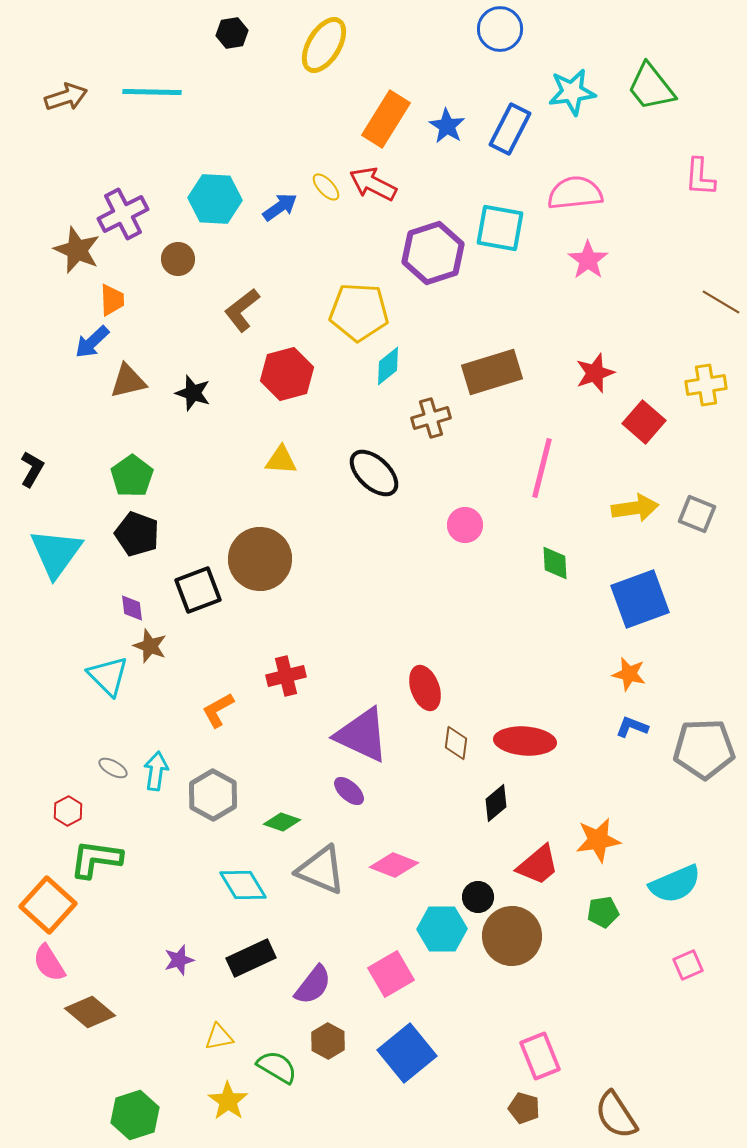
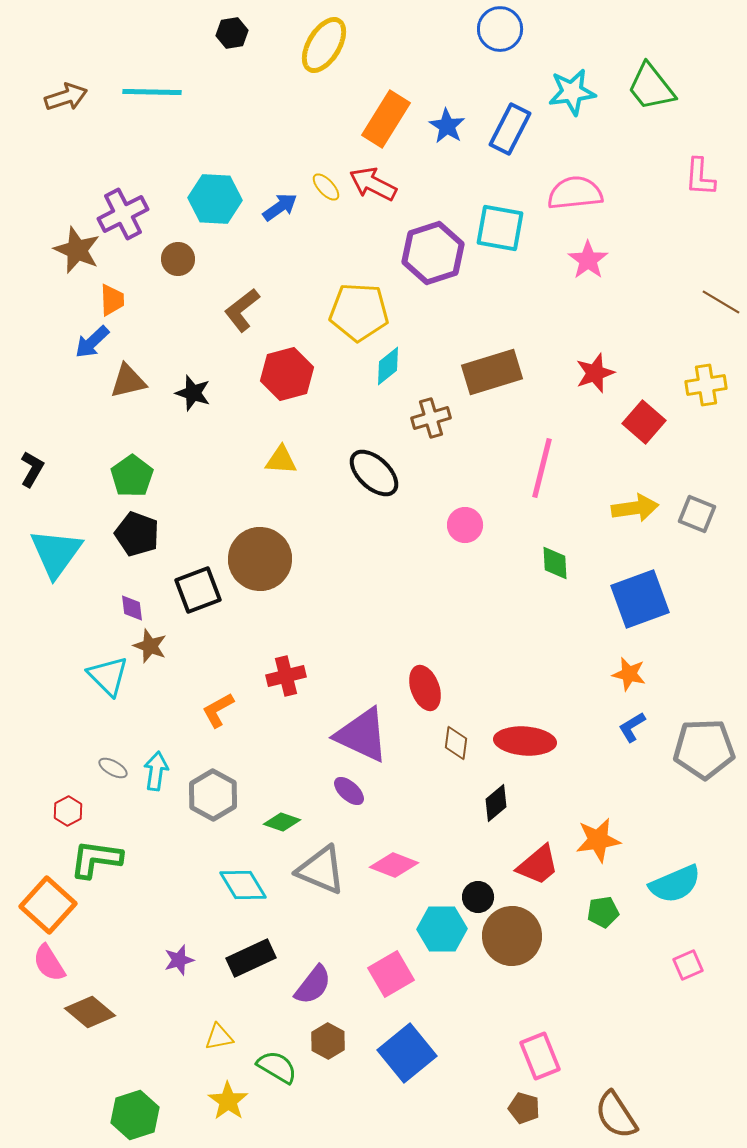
blue L-shape at (632, 727): rotated 52 degrees counterclockwise
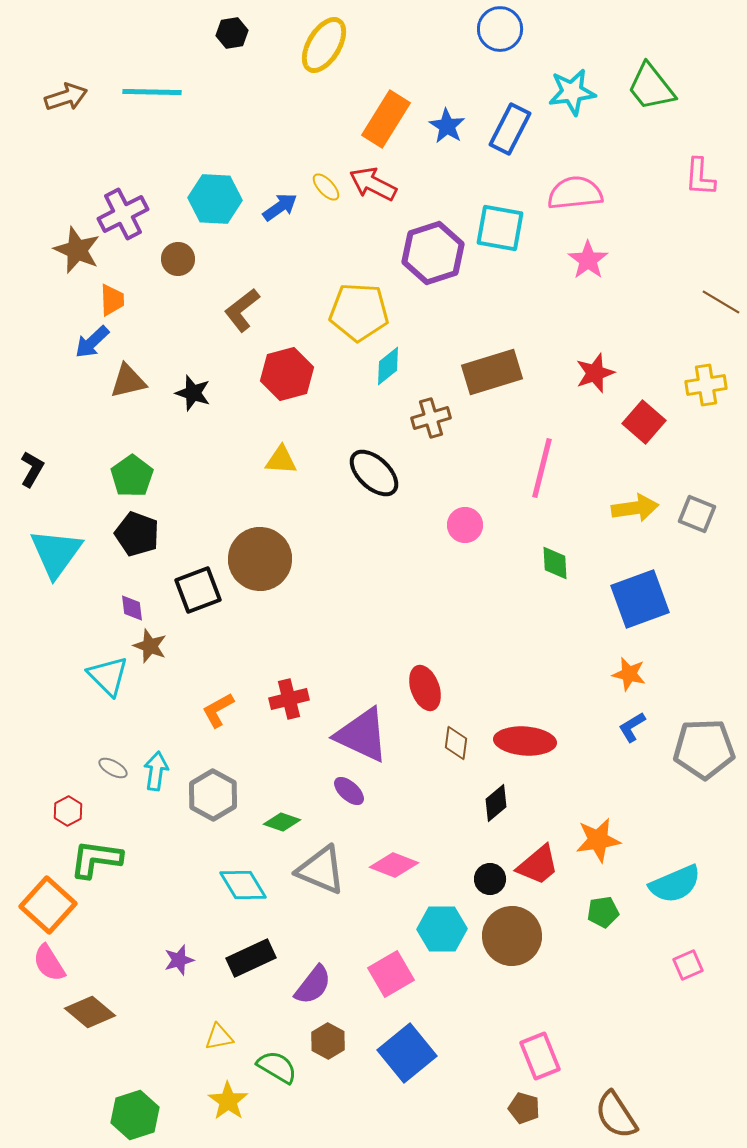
red cross at (286, 676): moved 3 px right, 23 px down
black circle at (478, 897): moved 12 px right, 18 px up
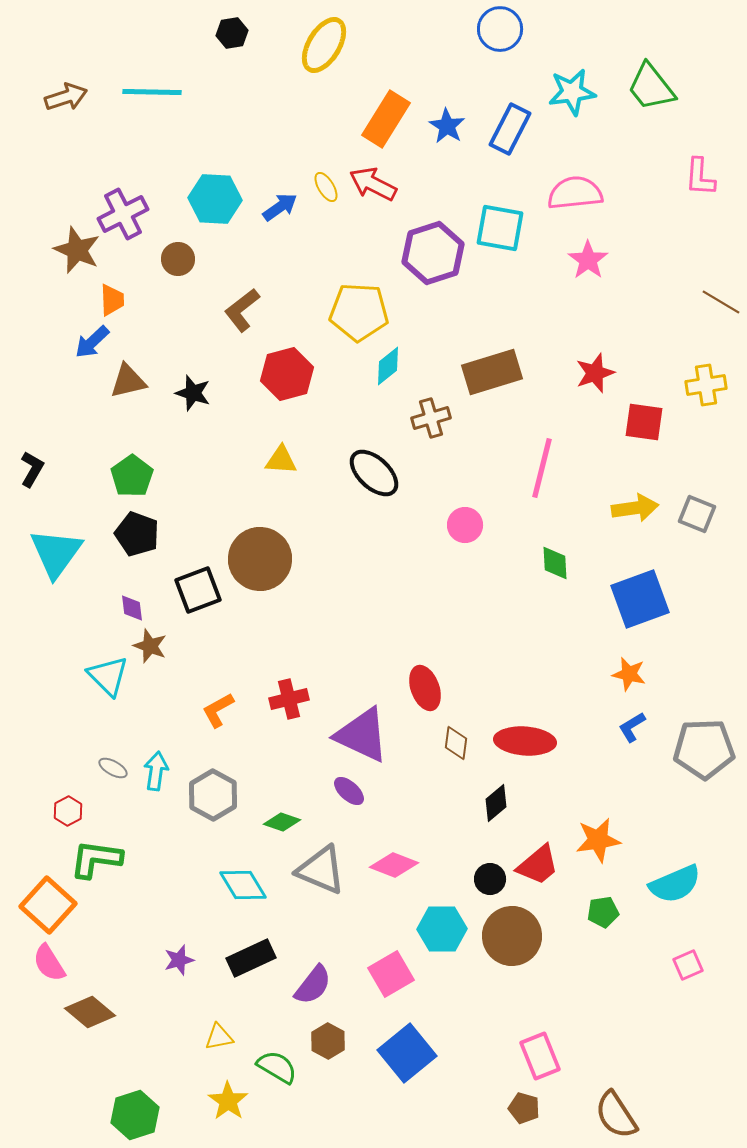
yellow ellipse at (326, 187): rotated 12 degrees clockwise
red square at (644, 422): rotated 33 degrees counterclockwise
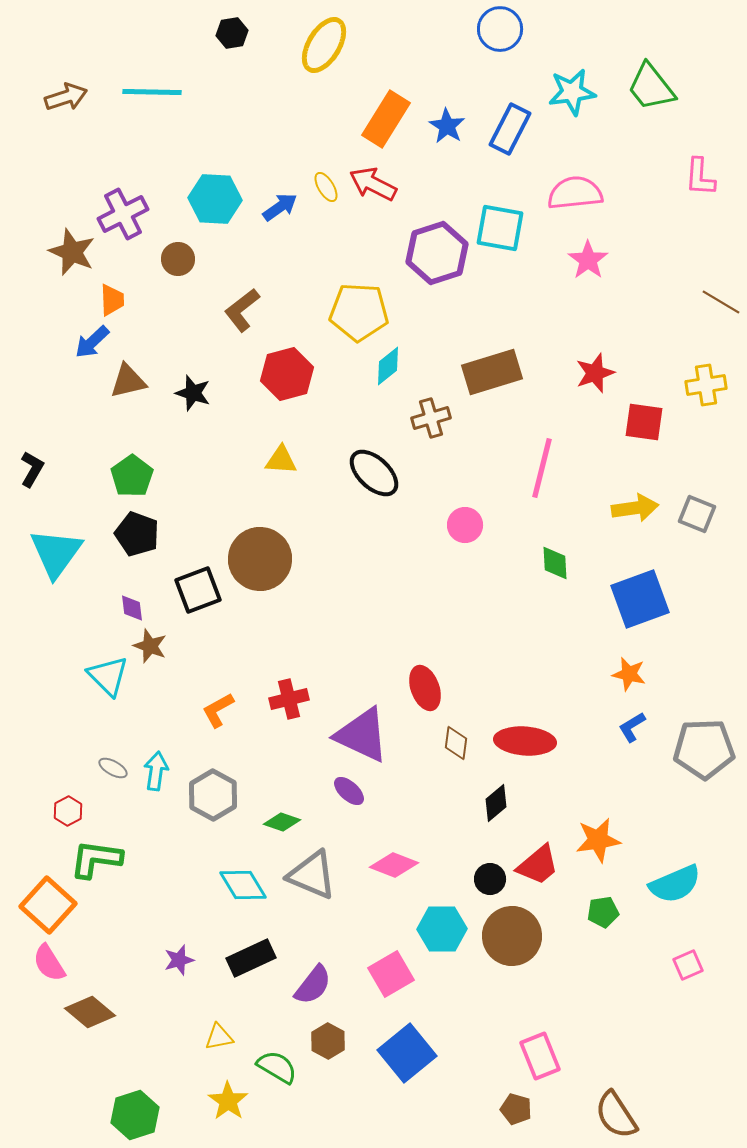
brown star at (77, 250): moved 5 px left, 2 px down
purple hexagon at (433, 253): moved 4 px right
gray triangle at (321, 870): moved 9 px left, 5 px down
brown pentagon at (524, 1108): moved 8 px left, 1 px down
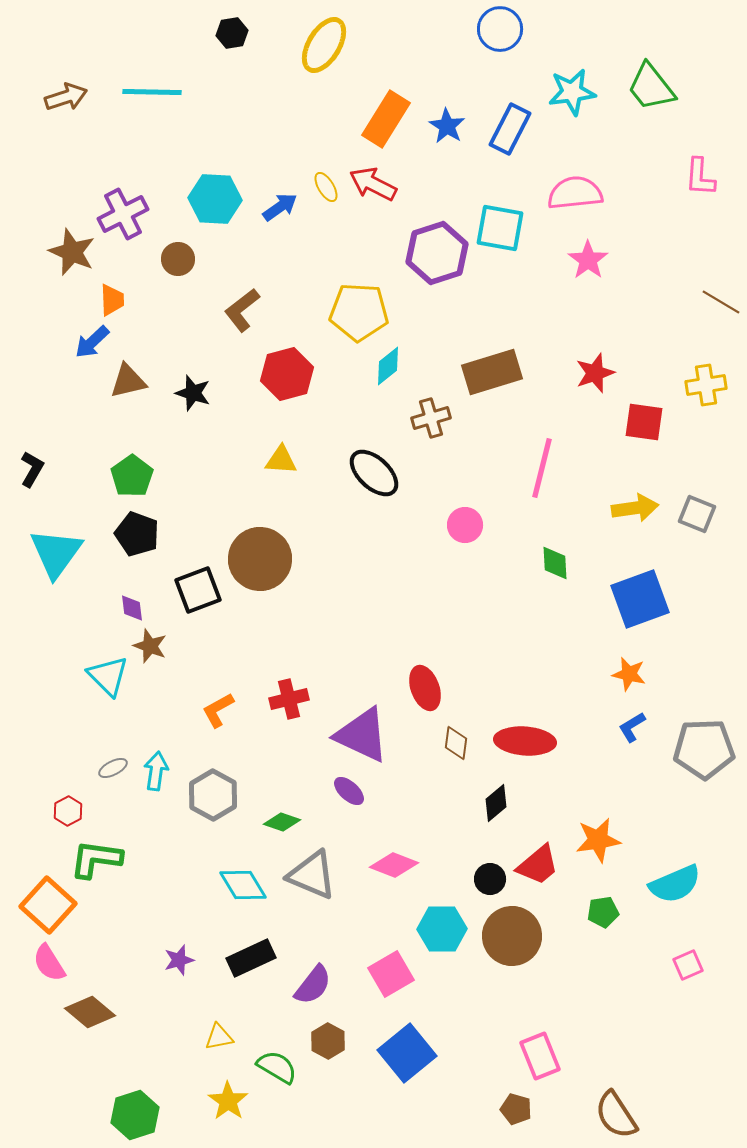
gray ellipse at (113, 768): rotated 56 degrees counterclockwise
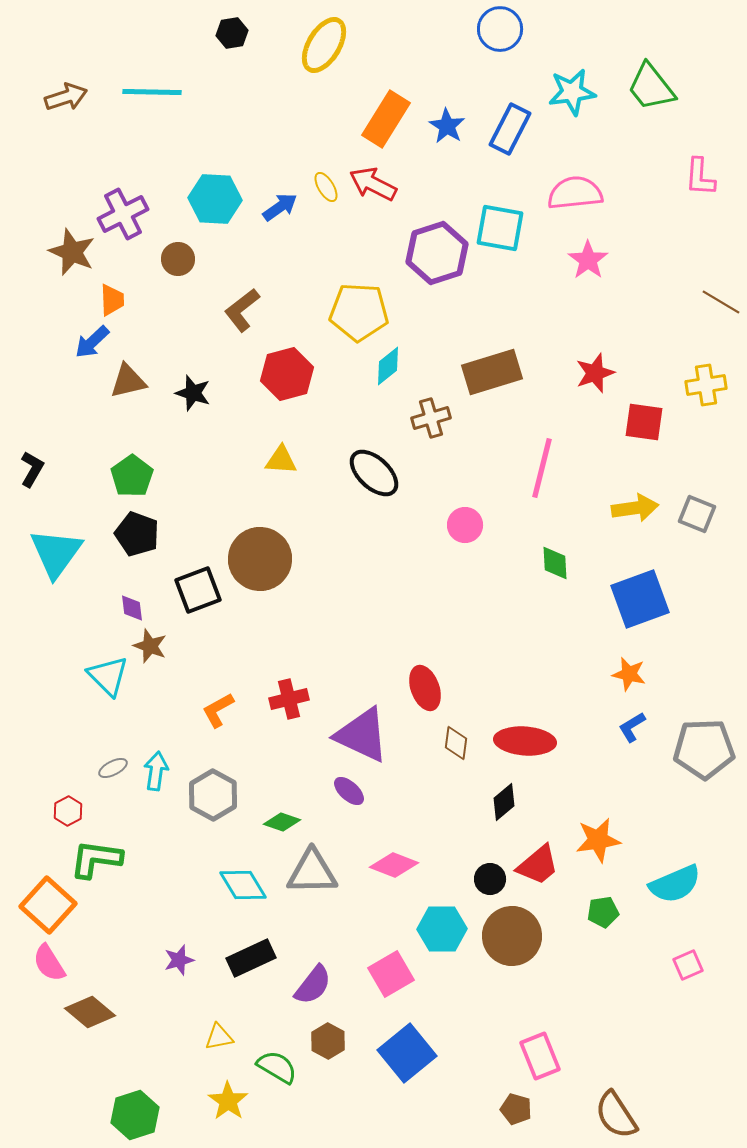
black diamond at (496, 803): moved 8 px right, 1 px up
gray triangle at (312, 875): moved 3 px up; rotated 24 degrees counterclockwise
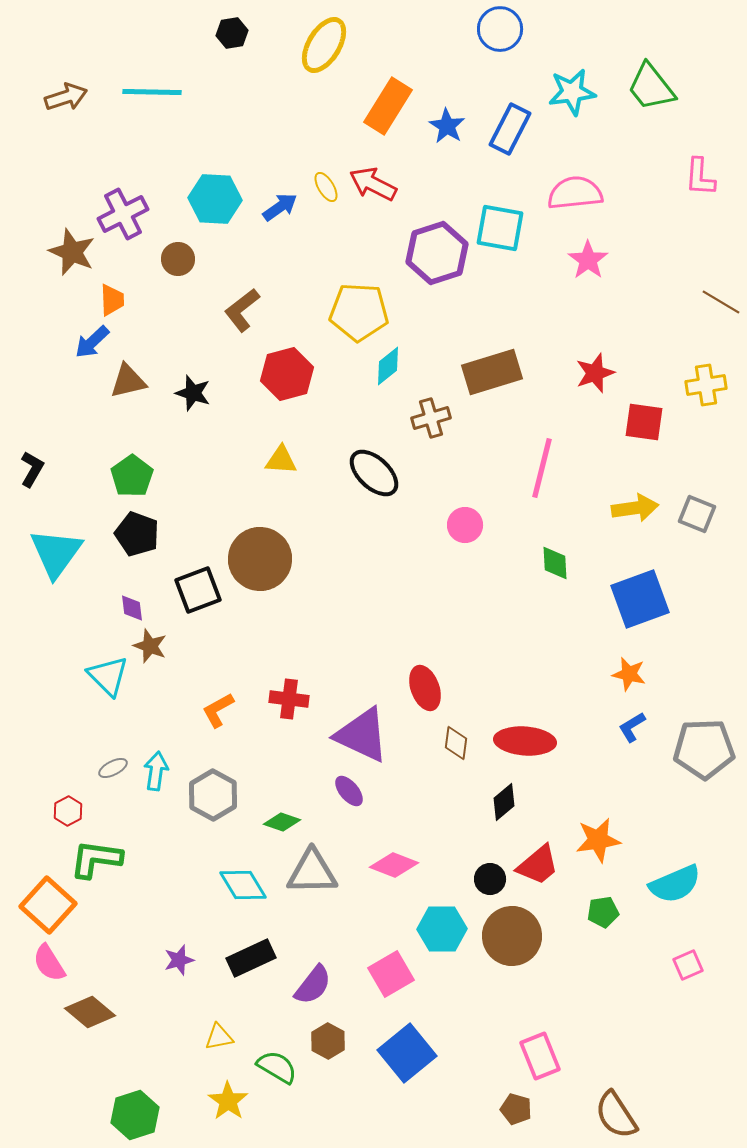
orange rectangle at (386, 119): moved 2 px right, 13 px up
red cross at (289, 699): rotated 21 degrees clockwise
purple ellipse at (349, 791): rotated 8 degrees clockwise
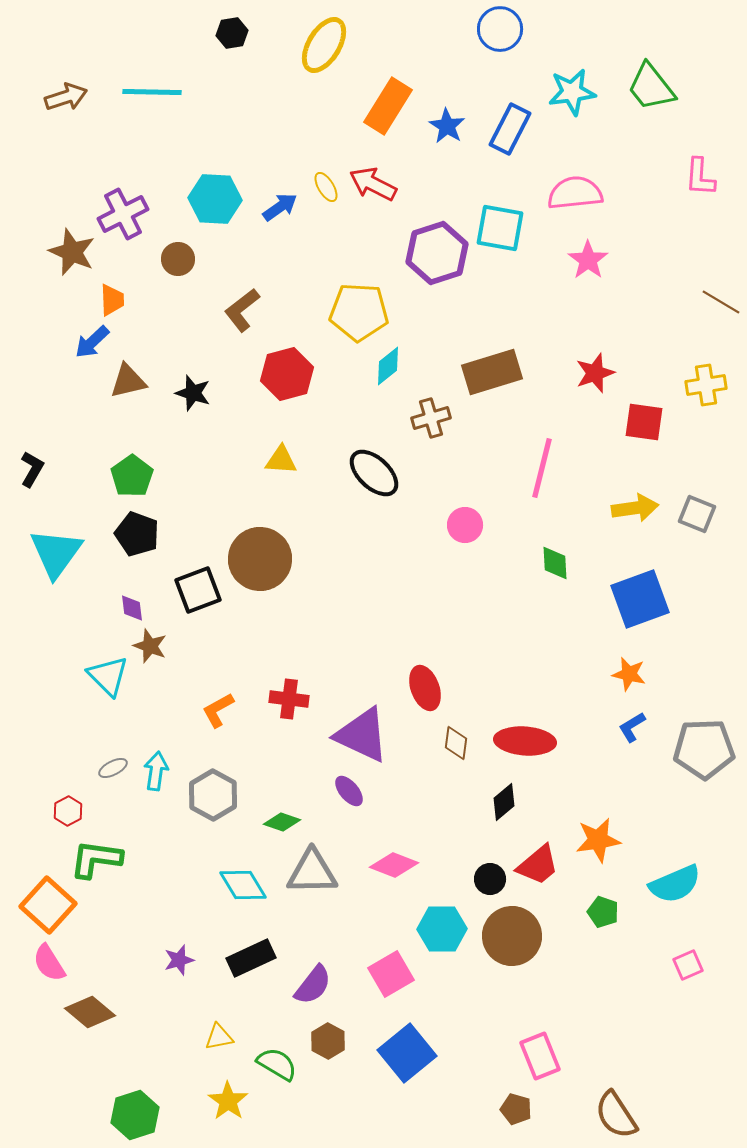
green pentagon at (603, 912): rotated 28 degrees clockwise
green semicircle at (277, 1067): moved 3 px up
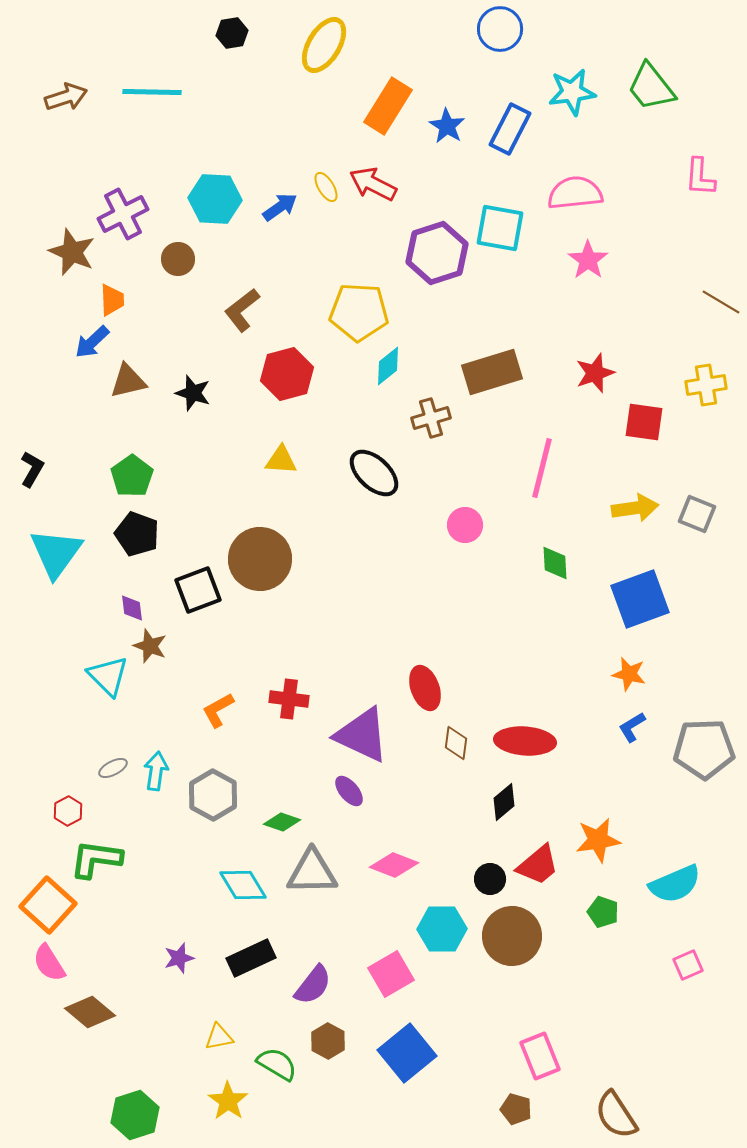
purple star at (179, 960): moved 2 px up
